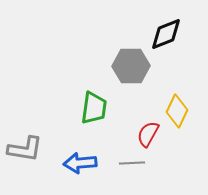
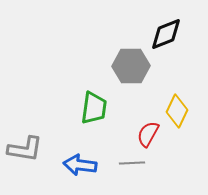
blue arrow: moved 2 px down; rotated 12 degrees clockwise
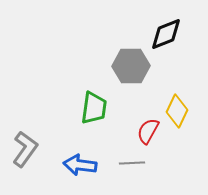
red semicircle: moved 3 px up
gray L-shape: rotated 63 degrees counterclockwise
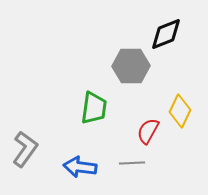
yellow diamond: moved 3 px right
blue arrow: moved 2 px down
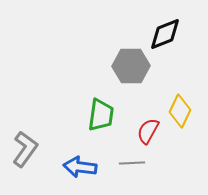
black diamond: moved 1 px left
green trapezoid: moved 7 px right, 7 px down
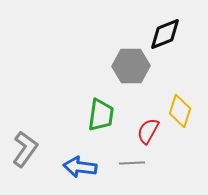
yellow diamond: rotated 8 degrees counterclockwise
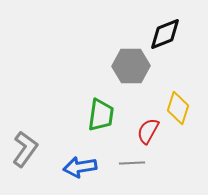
yellow diamond: moved 2 px left, 3 px up
blue arrow: rotated 16 degrees counterclockwise
